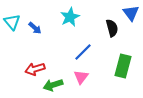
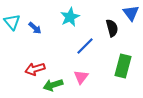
blue line: moved 2 px right, 6 px up
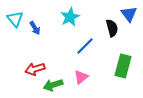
blue triangle: moved 2 px left, 1 px down
cyan triangle: moved 3 px right, 3 px up
blue arrow: rotated 16 degrees clockwise
pink triangle: rotated 14 degrees clockwise
